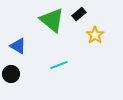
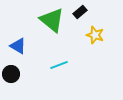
black rectangle: moved 1 px right, 2 px up
yellow star: rotated 18 degrees counterclockwise
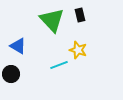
black rectangle: moved 3 px down; rotated 64 degrees counterclockwise
green triangle: rotated 8 degrees clockwise
yellow star: moved 17 px left, 15 px down
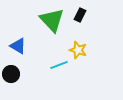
black rectangle: rotated 40 degrees clockwise
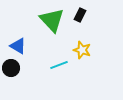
yellow star: moved 4 px right
black circle: moved 6 px up
